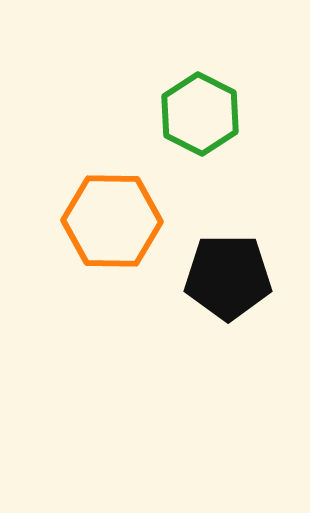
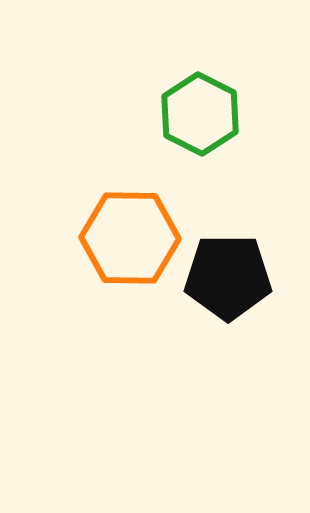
orange hexagon: moved 18 px right, 17 px down
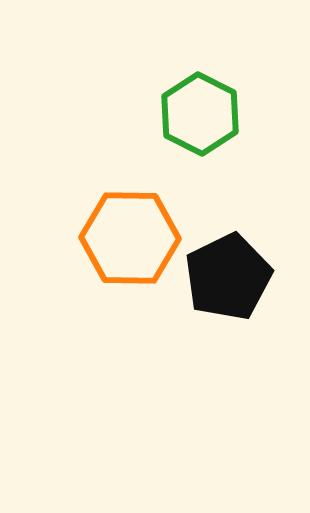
black pentagon: rotated 26 degrees counterclockwise
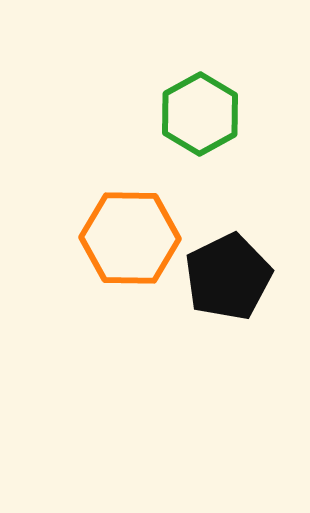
green hexagon: rotated 4 degrees clockwise
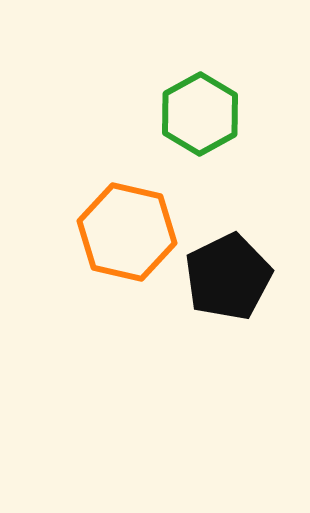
orange hexagon: moved 3 px left, 6 px up; rotated 12 degrees clockwise
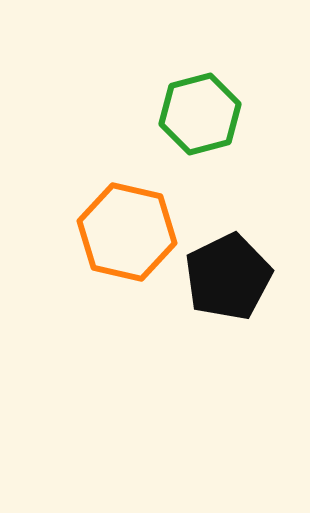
green hexagon: rotated 14 degrees clockwise
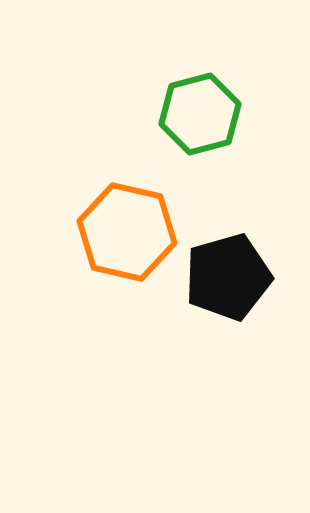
black pentagon: rotated 10 degrees clockwise
